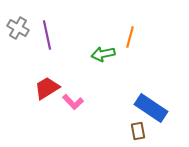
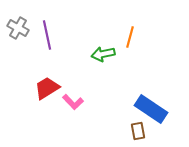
blue rectangle: moved 1 px down
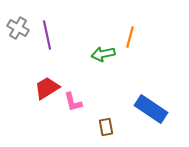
pink L-shape: rotated 30 degrees clockwise
brown rectangle: moved 32 px left, 4 px up
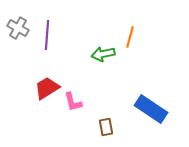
purple line: rotated 16 degrees clockwise
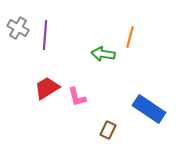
purple line: moved 2 px left
green arrow: rotated 20 degrees clockwise
pink L-shape: moved 4 px right, 5 px up
blue rectangle: moved 2 px left
brown rectangle: moved 2 px right, 3 px down; rotated 36 degrees clockwise
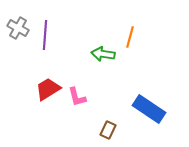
red trapezoid: moved 1 px right, 1 px down
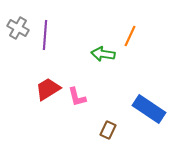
orange line: moved 1 px up; rotated 10 degrees clockwise
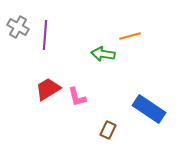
gray cross: moved 1 px up
orange line: rotated 50 degrees clockwise
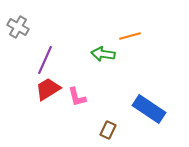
purple line: moved 25 px down; rotated 20 degrees clockwise
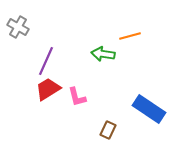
purple line: moved 1 px right, 1 px down
